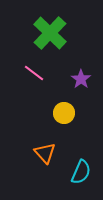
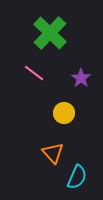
purple star: moved 1 px up
orange triangle: moved 8 px right
cyan semicircle: moved 4 px left, 5 px down
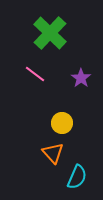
pink line: moved 1 px right, 1 px down
yellow circle: moved 2 px left, 10 px down
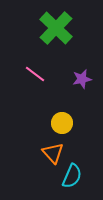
green cross: moved 6 px right, 5 px up
purple star: moved 1 px right, 1 px down; rotated 24 degrees clockwise
cyan semicircle: moved 5 px left, 1 px up
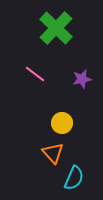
cyan semicircle: moved 2 px right, 2 px down
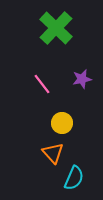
pink line: moved 7 px right, 10 px down; rotated 15 degrees clockwise
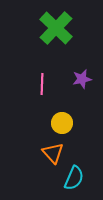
pink line: rotated 40 degrees clockwise
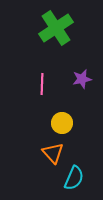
green cross: rotated 12 degrees clockwise
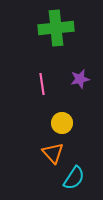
green cross: rotated 28 degrees clockwise
purple star: moved 2 px left
pink line: rotated 10 degrees counterclockwise
cyan semicircle: rotated 10 degrees clockwise
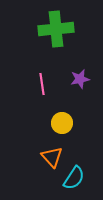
green cross: moved 1 px down
orange triangle: moved 1 px left, 4 px down
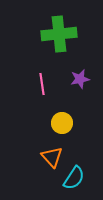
green cross: moved 3 px right, 5 px down
